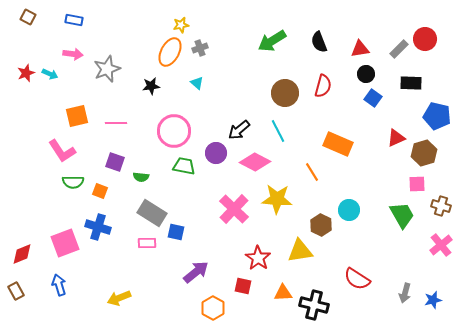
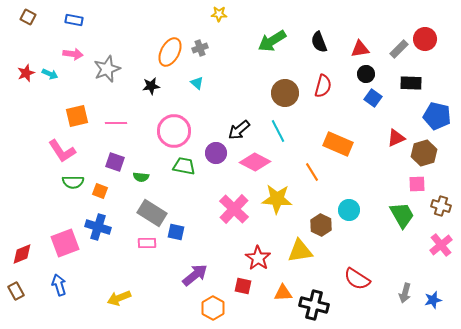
yellow star at (181, 25): moved 38 px right, 11 px up; rotated 14 degrees clockwise
purple arrow at (196, 272): moved 1 px left, 3 px down
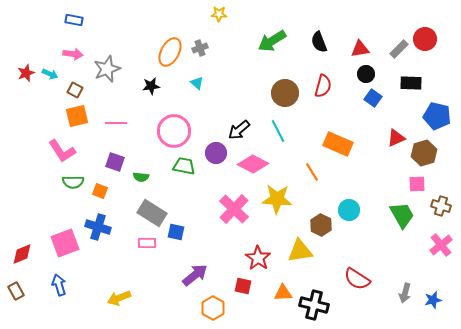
brown square at (28, 17): moved 47 px right, 73 px down
pink diamond at (255, 162): moved 2 px left, 2 px down
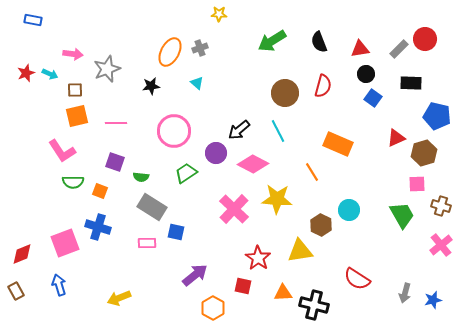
blue rectangle at (74, 20): moved 41 px left
brown square at (75, 90): rotated 28 degrees counterclockwise
green trapezoid at (184, 166): moved 2 px right, 7 px down; rotated 45 degrees counterclockwise
gray rectangle at (152, 213): moved 6 px up
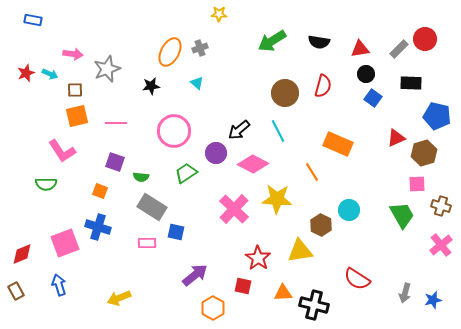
black semicircle at (319, 42): rotated 60 degrees counterclockwise
green semicircle at (73, 182): moved 27 px left, 2 px down
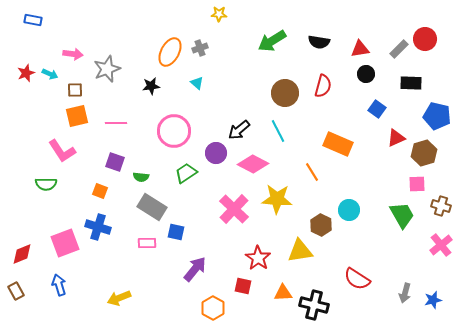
blue square at (373, 98): moved 4 px right, 11 px down
purple arrow at (195, 275): moved 6 px up; rotated 12 degrees counterclockwise
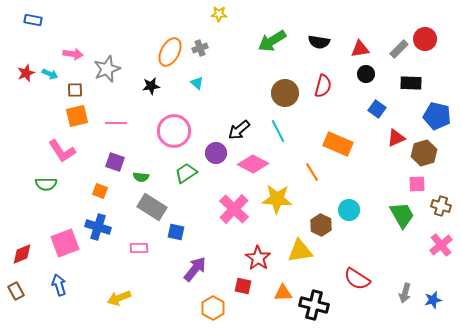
pink rectangle at (147, 243): moved 8 px left, 5 px down
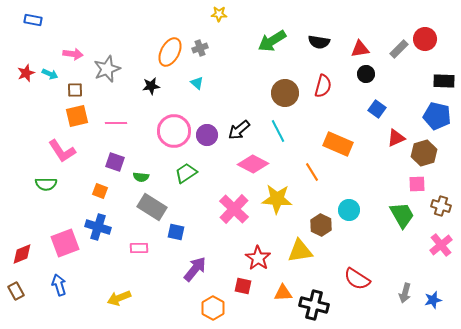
black rectangle at (411, 83): moved 33 px right, 2 px up
purple circle at (216, 153): moved 9 px left, 18 px up
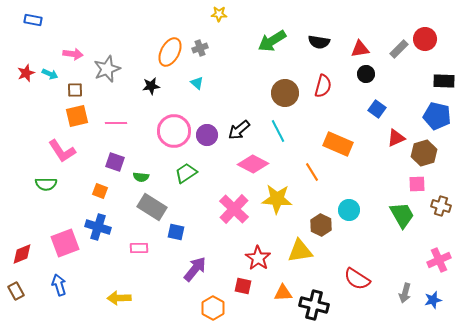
pink cross at (441, 245): moved 2 px left, 15 px down; rotated 15 degrees clockwise
yellow arrow at (119, 298): rotated 20 degrees clockwise
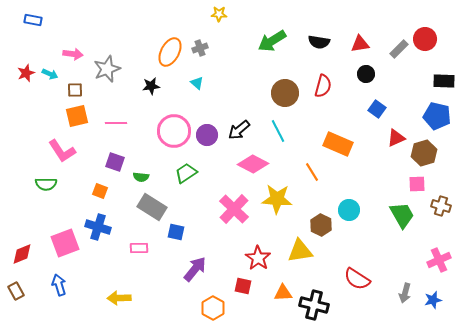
red triangle at (360, 49): moved 5 px up
